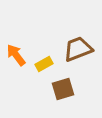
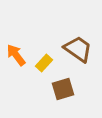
brown trapezoid: rotated 56 degrees clockwise
yellow rectangle: moved 1 px up; rotated 18 degrees counterclockwise
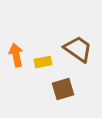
orange arrow: rotated 25 degrees clockwise
yellow rectangle: moved 1 px left, 1 px up; rotated 36 degrees clockwise
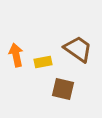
brown square: rotated 30 degrees clockwise
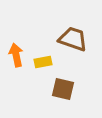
brown trapezoid: moved 5 px left, 10 px up; rotated 16 degrees counterclockwise
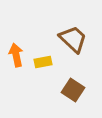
brown trapezoid: rotated 24 degrees clockwise
brown square: moved 10 px right, 1 px down; rotated 20 degrees clockwise
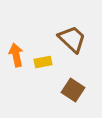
brown trapezoid: moved 1 px left
